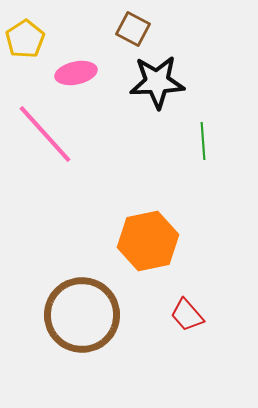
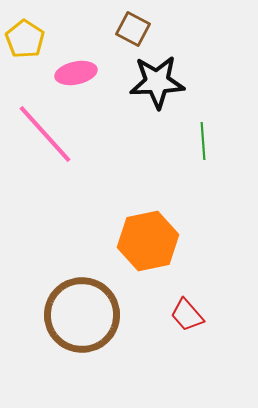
yellow pentagon: rotated 6 degrees counterclockwise
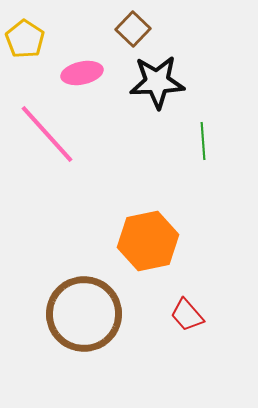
brown square: rotated 16 degrees clockwise
pink ellipse: moved 6 px right
pink line: moved 2 px right
brown circle: moved 2 px right, 1 px up
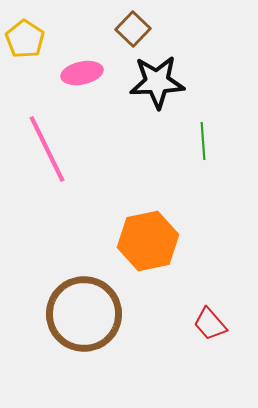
pink line: moved 15 px down; rotated 16 degrees clockwise
red trapezoid: moved 23 px right, 9 px down
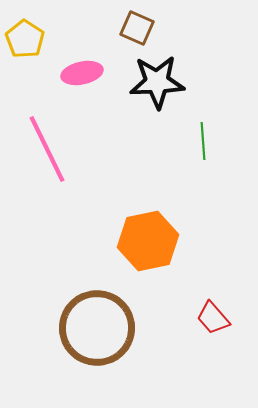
brown square: moved 4 px right, 1 px up; rotated 20 degrees counterclockwise
brown circle: moved 13 px right, 14 px down
red trapezoid: moved 3 px right, 6 px up
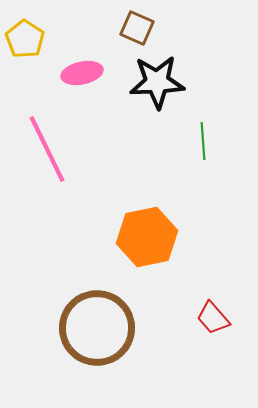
orange hexagon: moved 1 px left, 4 px up
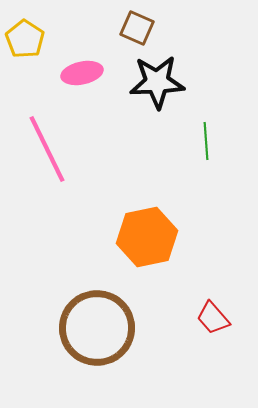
green line: moved 3 px right
